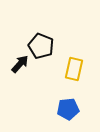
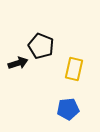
black arrow: moved 2 px left, 1 px up; rotated 30 degrees clockwise
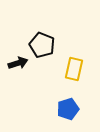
black pentagon: moved 1 px right, 1 px up
blue pentagon: rotated 10 degrees counterclockwise
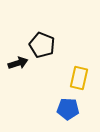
yellow rectangle: moved 5 px right, 9 px down
blue pentagon: rotated 20 degrees clockwise
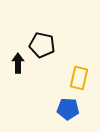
black pentagon: rotated 10 degrees counterclockwise
black arrow: rotated 72 degrees counterclockwise
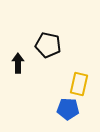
black pentagon: moved 6 px right
yellow rectangle: moved 6 px down
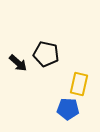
black pentagon: moved 2 px left, 9 px down
black arrow: rotated 132 degrees clockwise
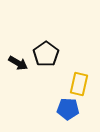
black pentagon: rotated 25 degrees clockwise
black arrow: rotated 12 degrees counterclockwise
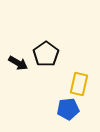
blue pentagon: rotated 10 degrees counterclockwise
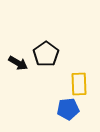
yellow rectangle: rotated 15 degrees counterclockwise
